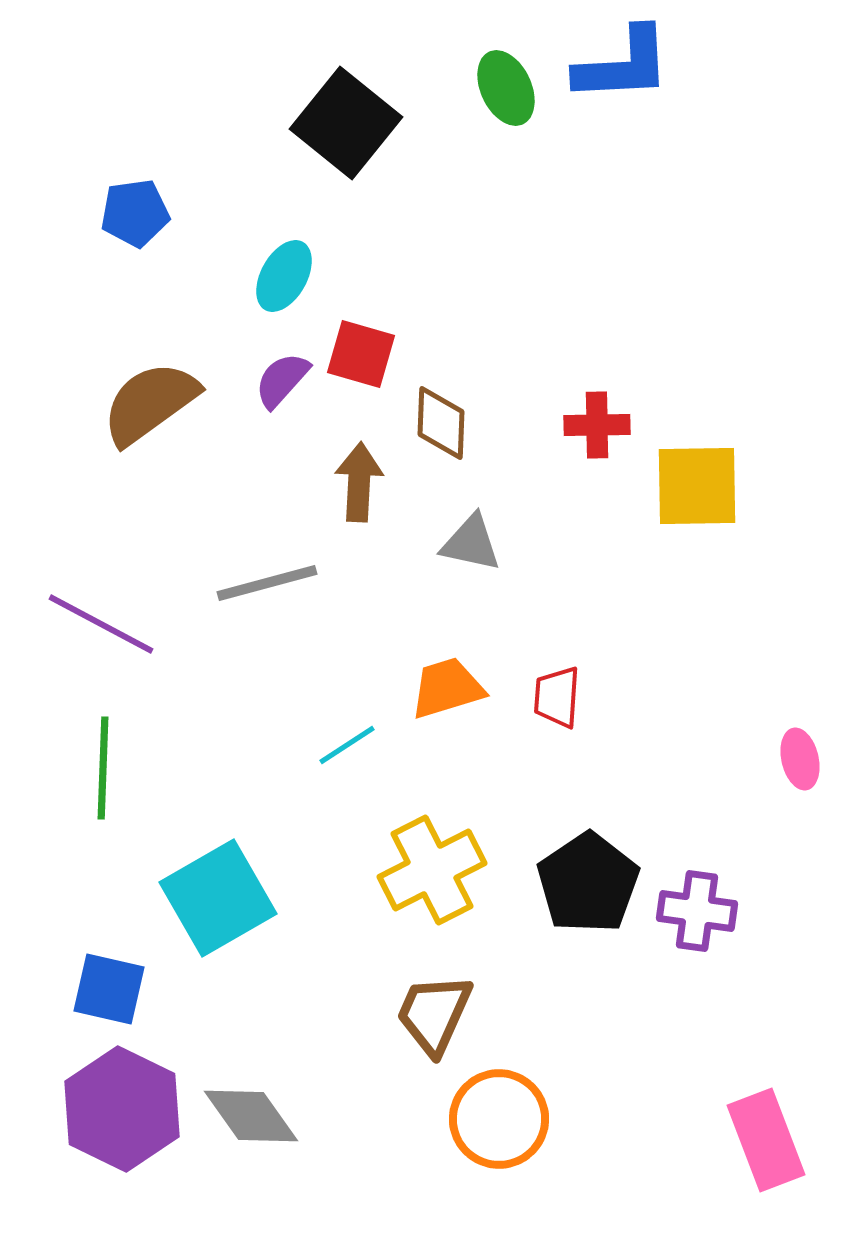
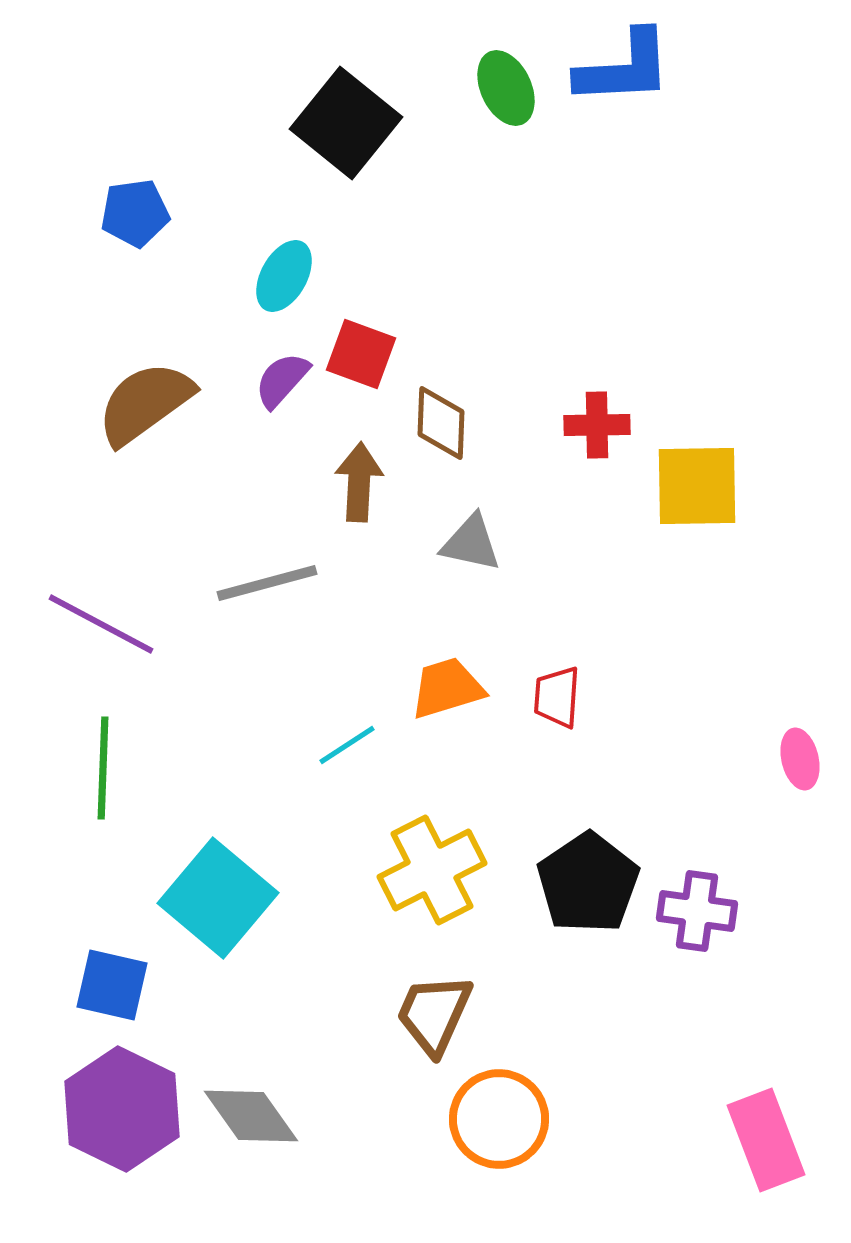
blue L-shape: moved 1 px right, 3 px down
red square: rotated 4 degrees clockwise
brown semicircle: moved 5 px left
cyan square: rotated 20 degrees counterclockwise
blue square: moved 3 px right, 4 px up
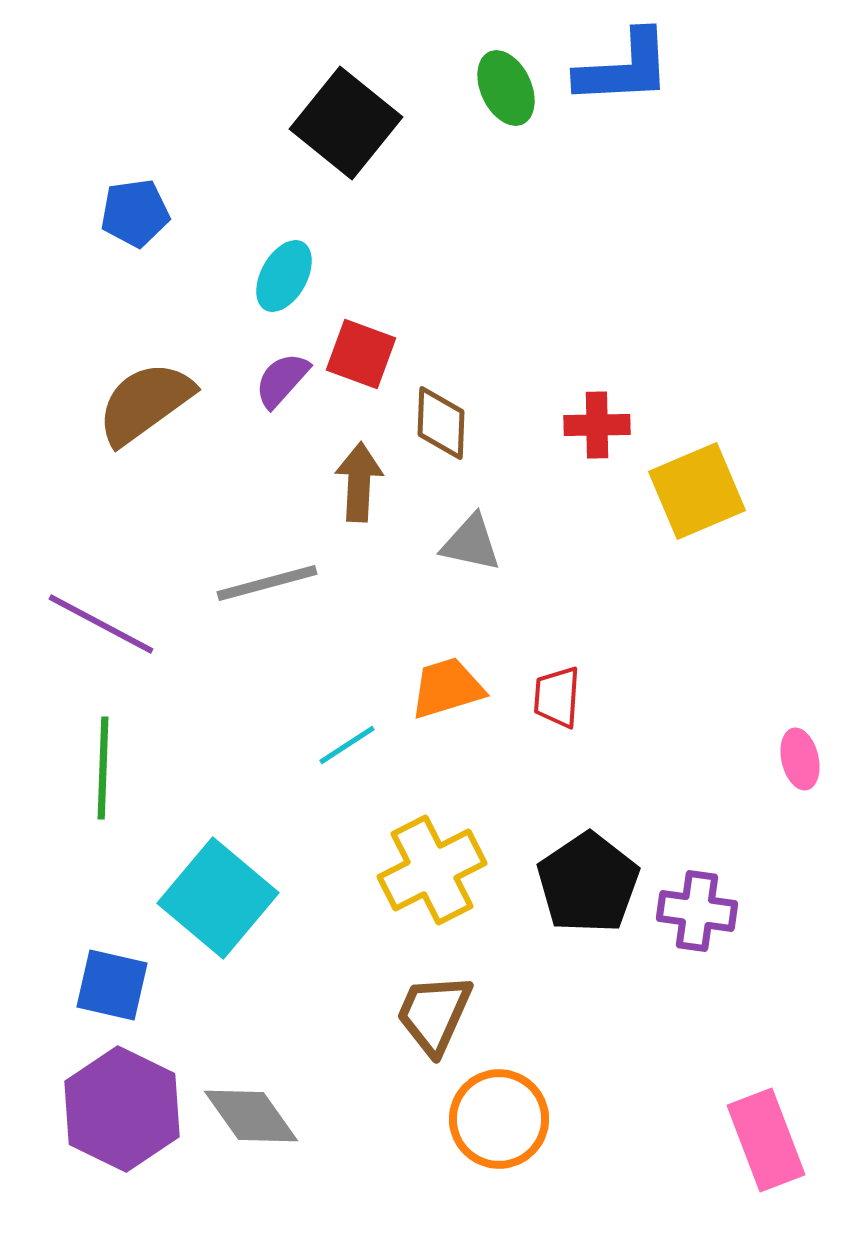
yellow square: moved 5 px down; rotated 22 degrees counterclockwise
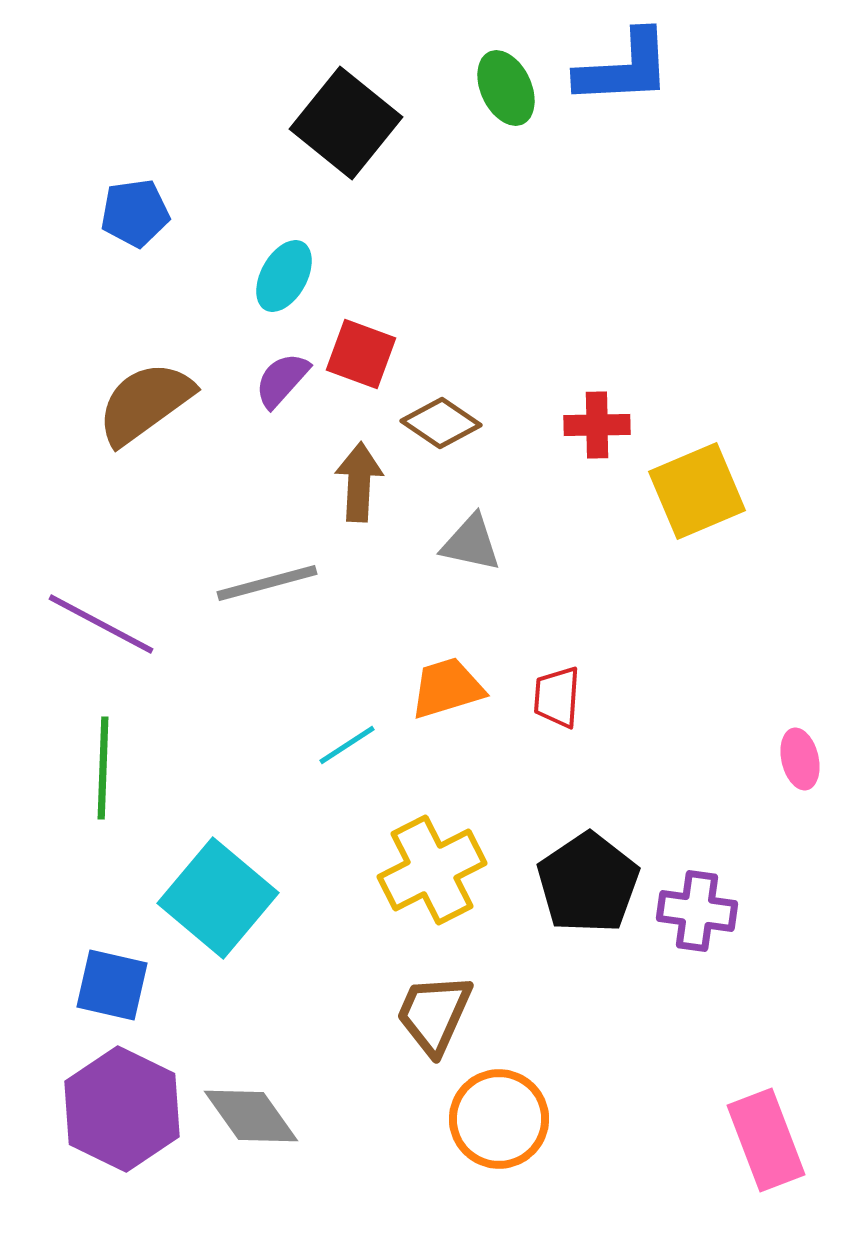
brown diamond: rotated 58 degrees counterclockwise
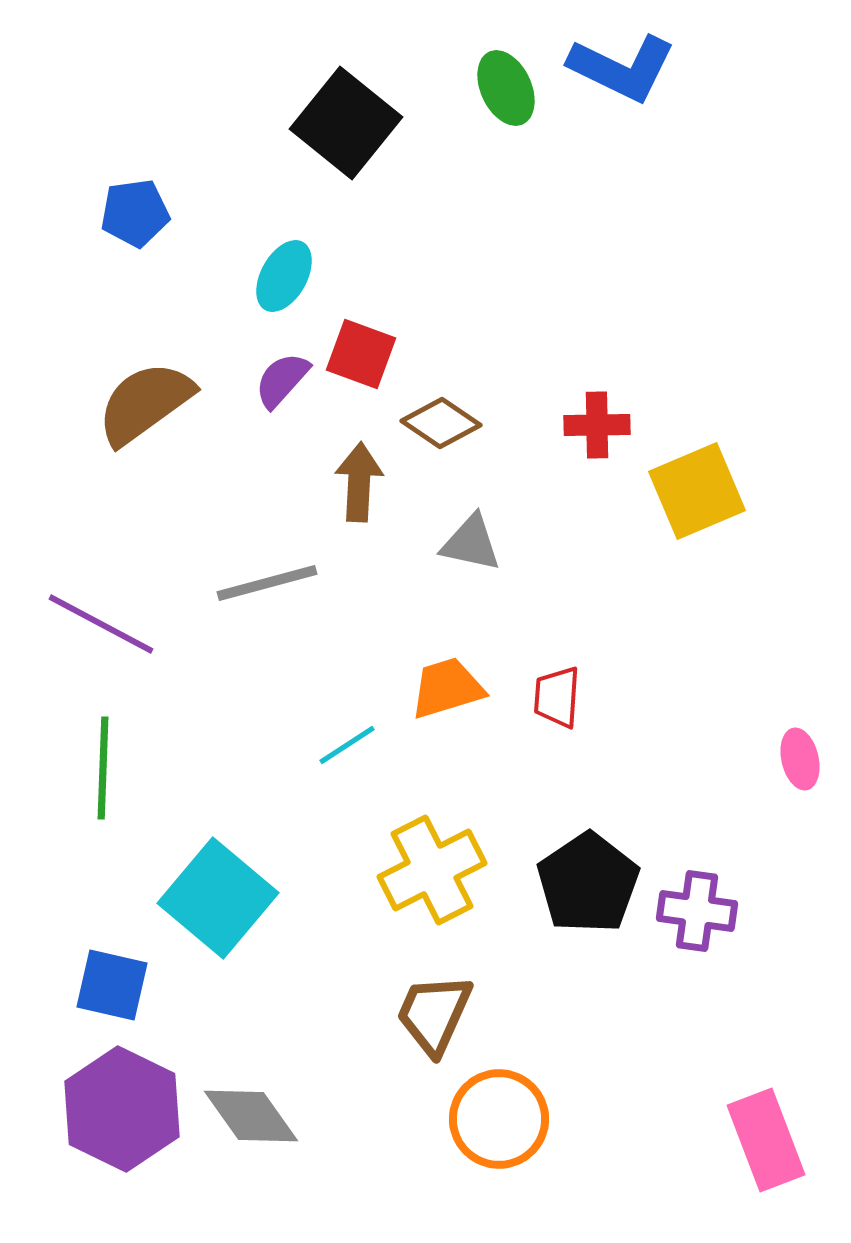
blue L-shape: moved 2 px left; rotated 29 degrees clockwise
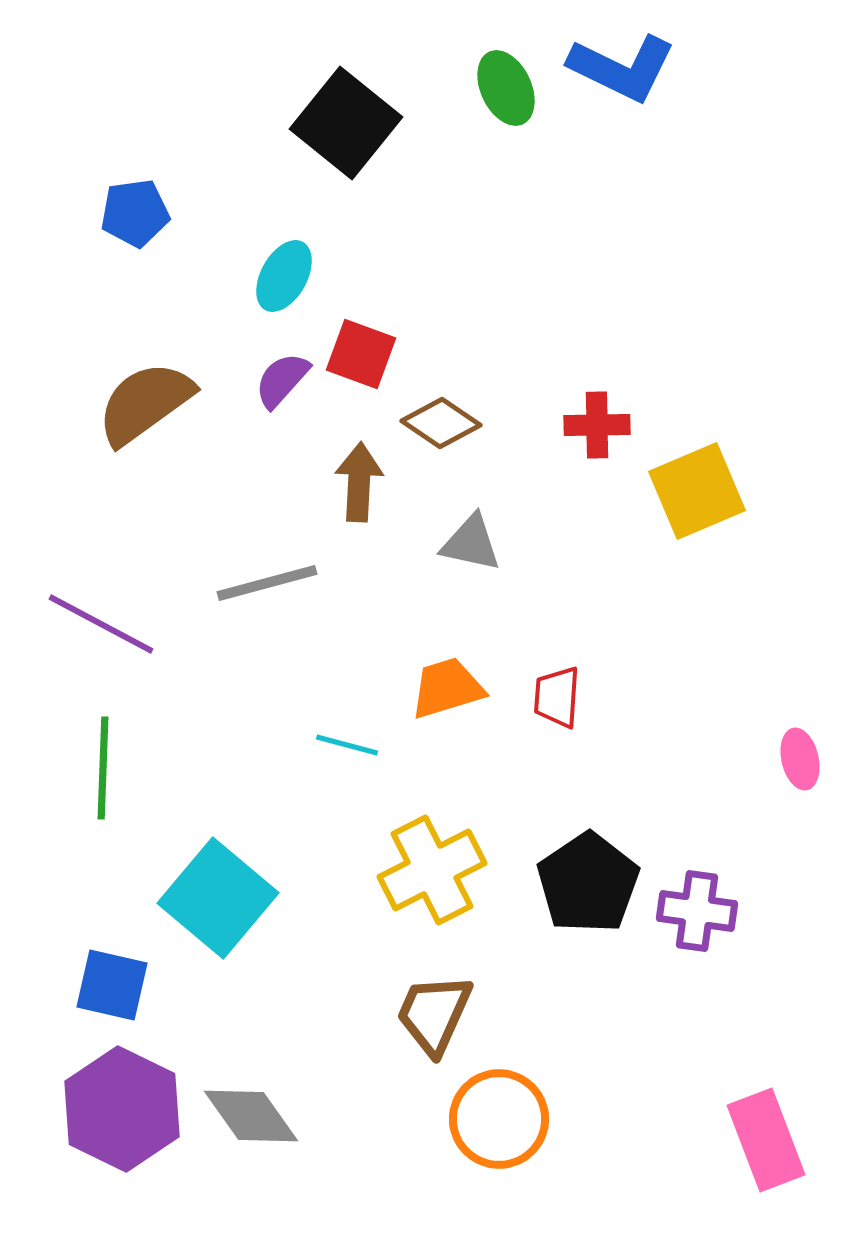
cyan line: rotated 48 degrees clockwise
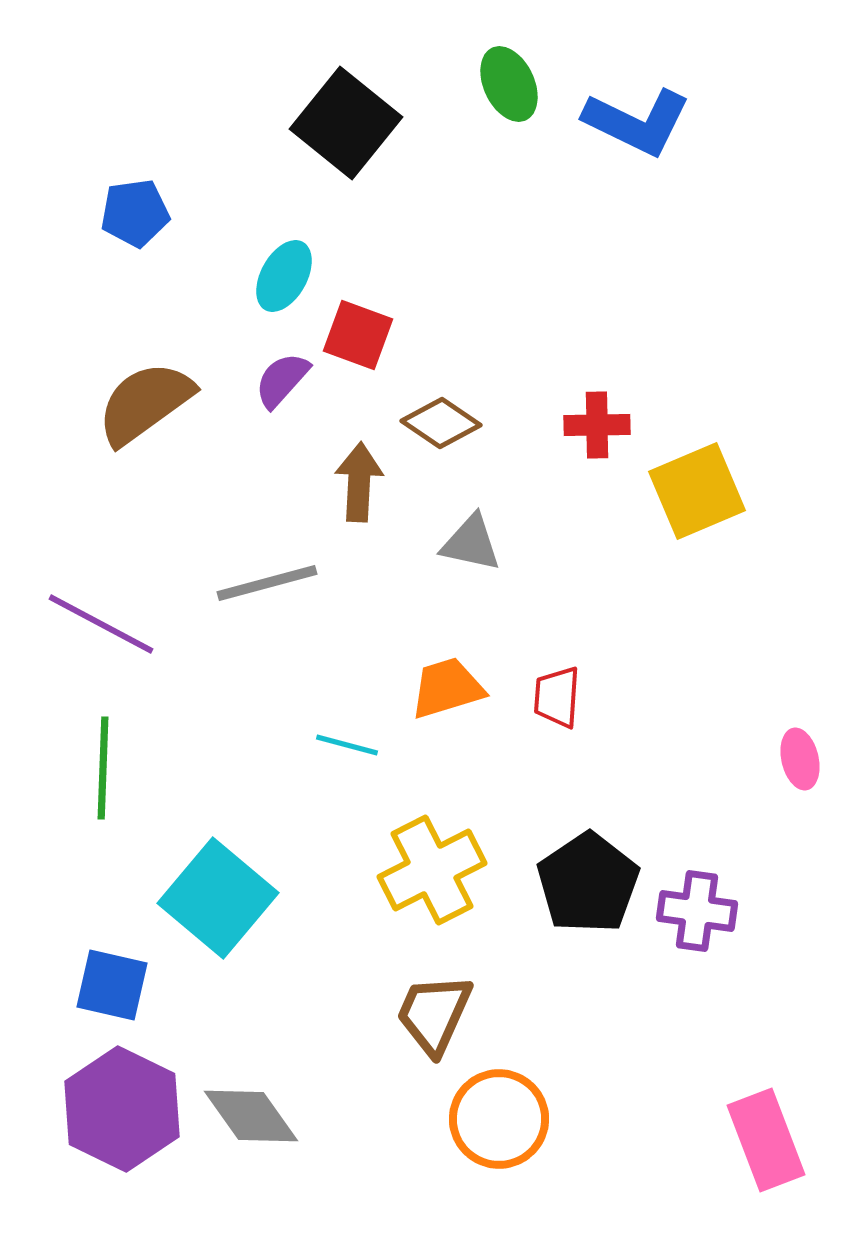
blue L-shape: moved 15 px right, 54 px down
green ellipse: moved 3 px right, 4 px up
red square: moved 3 px left, 19 px up
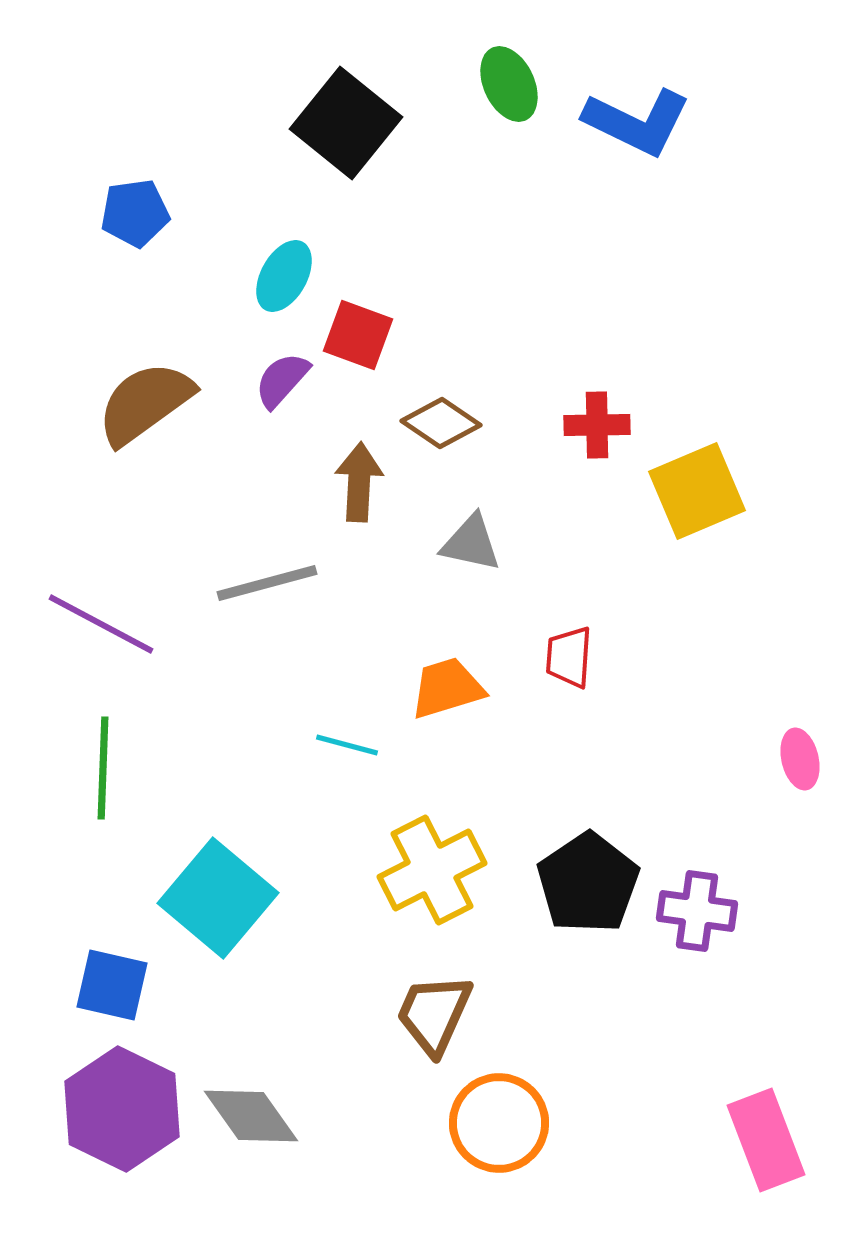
red trapezoid: moved 12 px right, 40 px up
orange circle: moved 4 px down
